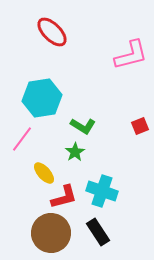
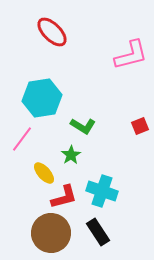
green star: moved 4 px left, 3 px down
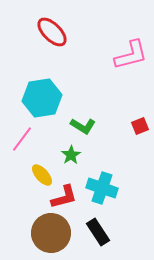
yellow ellipse: moved 2 px left, 2 px down
cyan cross: moved 3 px up
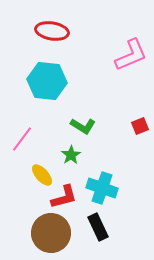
red ellipse: moved 1 px up; rotated 36 degrees counterclockwise
pink L-shape: rotated 9 degrees counterclockwise
cyan hexagon: moved 5 px right, 17 px up; rotated 15 degrees clockwise
black rectangle: moved 5 px up; rotated 8 degrees clockwise
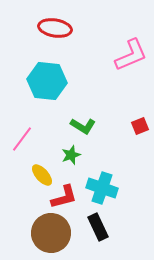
red ellipse: moved 3 px right, 3 px up
green star: rotated 12 degrees clockwise
